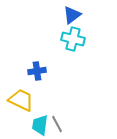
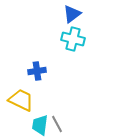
blue triangle: moved 1 px up
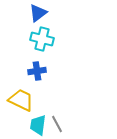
blue triangle: moved 34 px left, 1 px up
cyan cross: moved 31 px left
cyan trapezoid: moved 2 px left
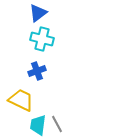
blue cross: rotated 12 degrees counterclockwise
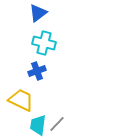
cyan cross: moved 2 px right, 4 px down
gray line: rotated 72 degrees clockwise
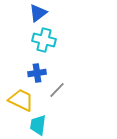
cyan cross: moved 3 px up
blue cross: moved 2 px down; rotated 12 degrees clockwise
gray line: moved 34 px up
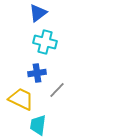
cyan cross: moved 1 px right, 2 px down
yellow trapezoid: moved 1 px up
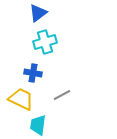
cyan cross: rotated 30 degrees counterclockwise
blue cross: moved 4 px left; rotated 18 degrees clockwise
gray line: moved 5 px right, 5 px down; rotated 18 degrees clockwise
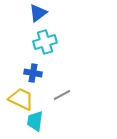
cyan trapezoid: moved 3 px left, 4 px up
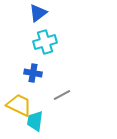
yellow trapezoid: moved 2 px left, 6 px down
